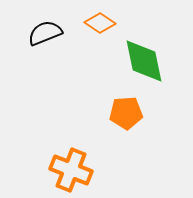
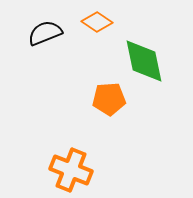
orange diamond: moved 3 px left, 1 px up
orange pentagon: moved 17 px left, 14 px up
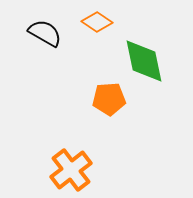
black semicircle: rotated 52 degrees clockwise
orange cross: rotated 30 degrees clockwise
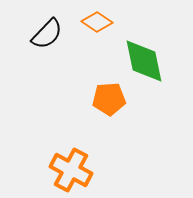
black semicircle: moved 2 px right, 1 px down; rotated 104 degrees clockwise
orange cross: rotated 24 degrees counterclockwise
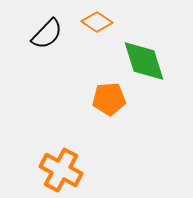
green diamond: rotated 6 degrees counterclockwise
orange cross: moved 10 px left
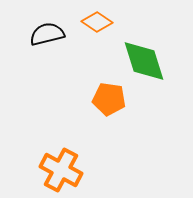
black semicircle: rotated 148 degrees counterclockwise
orange pentagon: rotated 12 degrees clockwise
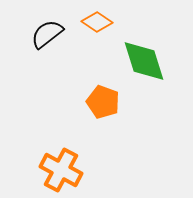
black semicircle: rotated 24 degrees counterclockwise
orange pentagon: moved 6 px left, 3 px down; rotated 12 degrees clockwise
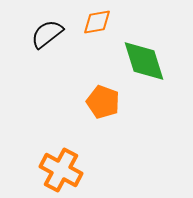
orange diamond: rotated 44 degrees counterclockwise
